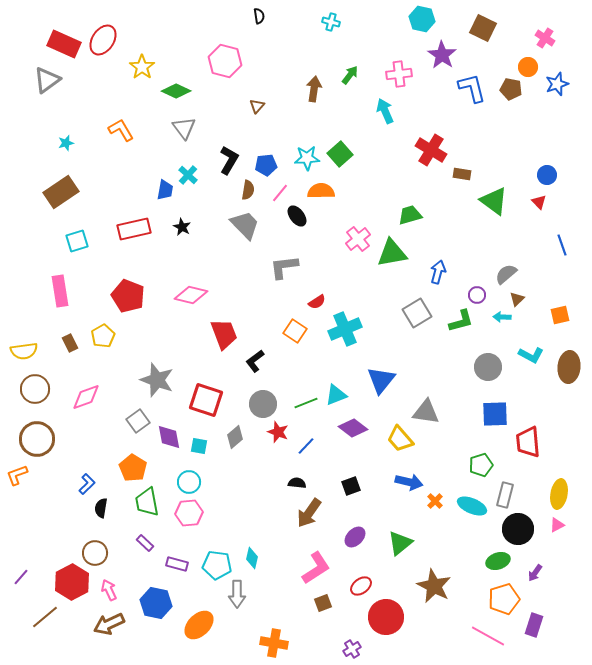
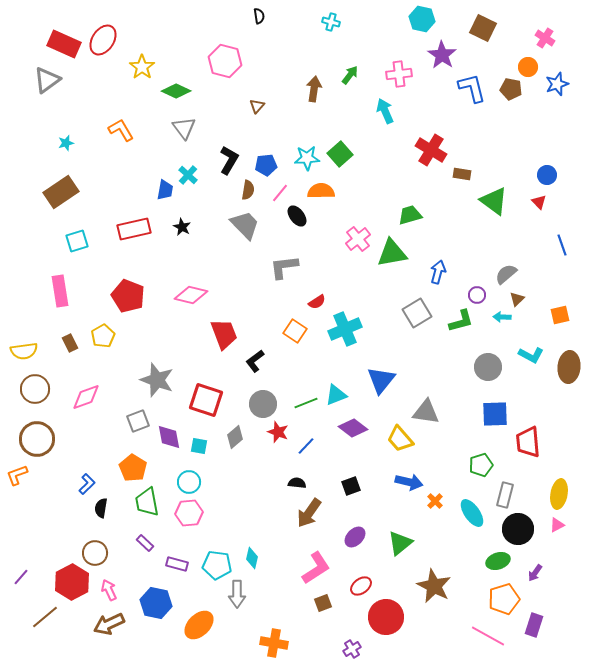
gray square at (138, 421): rotated 15 degrees clockwise
cyan ellipse at (472, 506): moved 7 px down; rotated 32 degrees clockwise
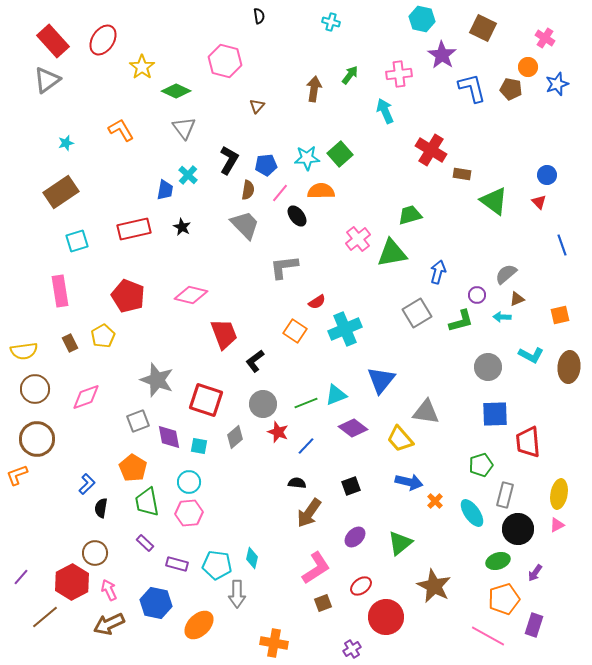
red rectangle at (64, 44): moved 11 px left, 3 px up; rotated 24 degrees clockwise
brown triangle at (517, 299): rotated 21 degrees clockwise
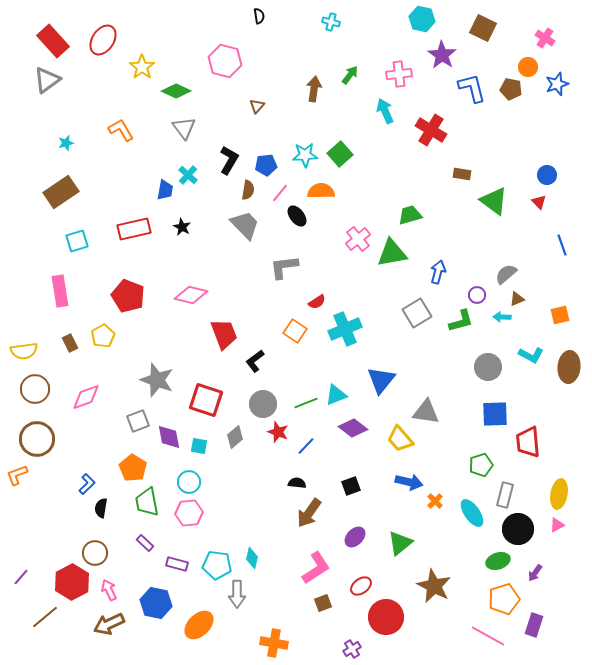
red cross at (431, 150): moved 20 px up
cyan star at (307, 158): moved 2 px left, 3 px up
